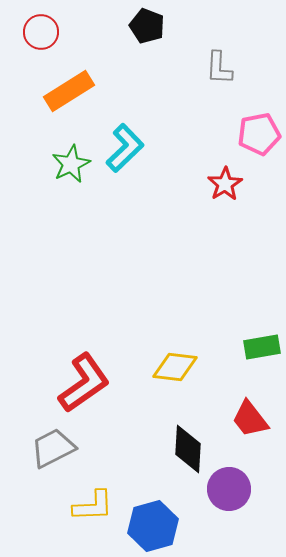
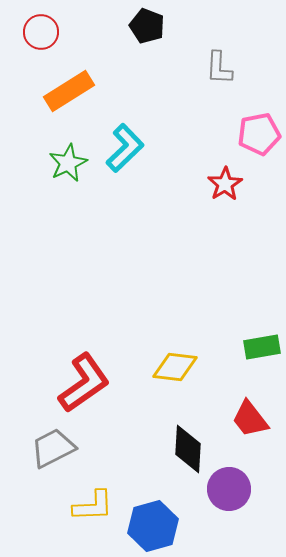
green star: moved 3 px left, 1 px up
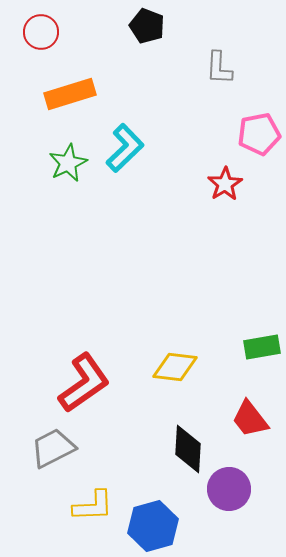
orange rectangle: moved 1 px right, 3 px down; rotated 15 degrees clockwise
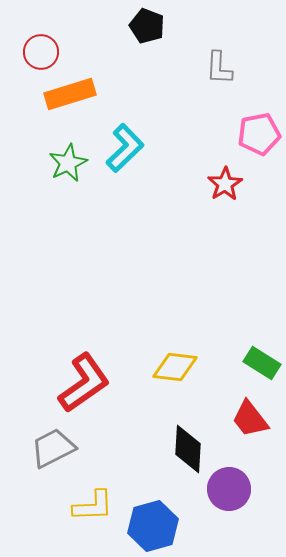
red circle: moved 20 px down
green rectangle: moved 16 px down; rotated 42 degrees clockwise
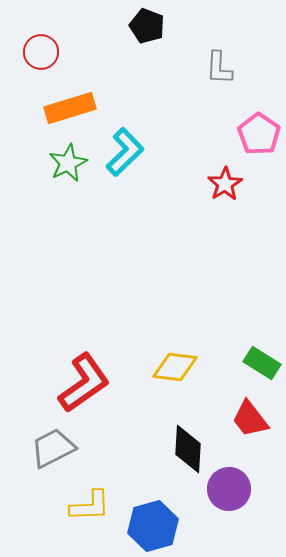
orange rectangle: moved 14 px down
pink pentagon: rotated 27 degrees counterclockwise
cyan L-shape: moved 4 px down
yellow L-shape: moved 3 px left
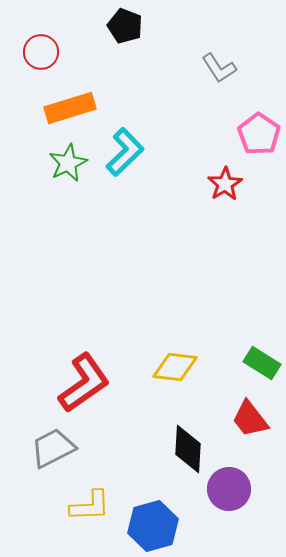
black pentagon: moved 22 px left
gray L-shape: rotated 36 degrees counterclockwise
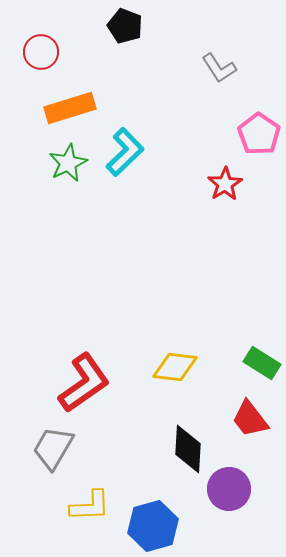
gray trapezoid: rotated 33 degrees counterclockwise
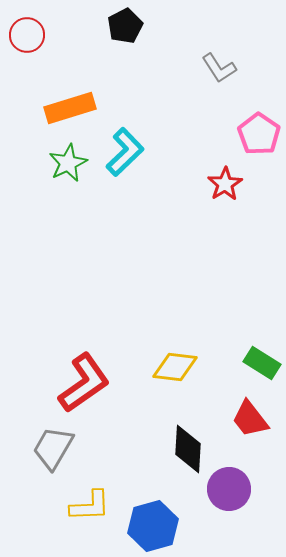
black pentagon: rotated 24 degrees clockwise
red circle: moved 14 px left, 17 px up
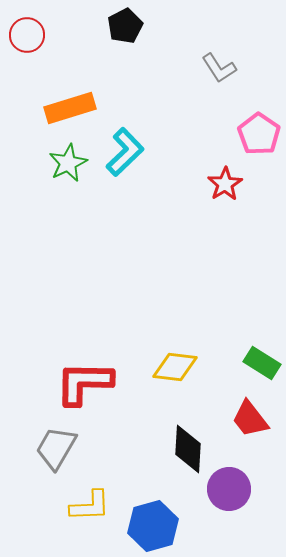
red L-shape: rotated 144 degrees counterclockwise
gray trapezoid: moved 3 px right
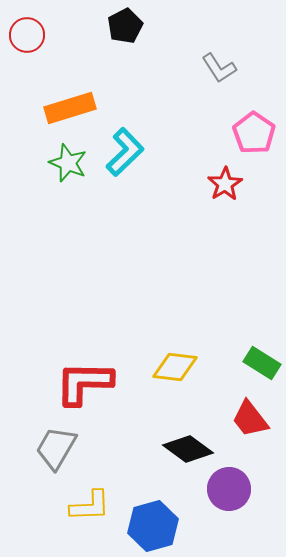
pink pentagon: moved 5 px left, 1 px up
green star: rotated 24 degrees counterclockwise
black diamond: rotated 57 degrees counterclockwise
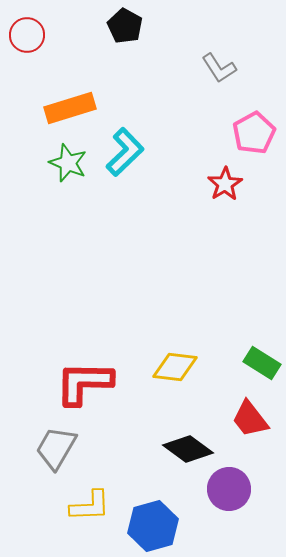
black pentagon: rotated 16 degrees counterclockwise
pink pentagon: rotated 9 degrees clockwise
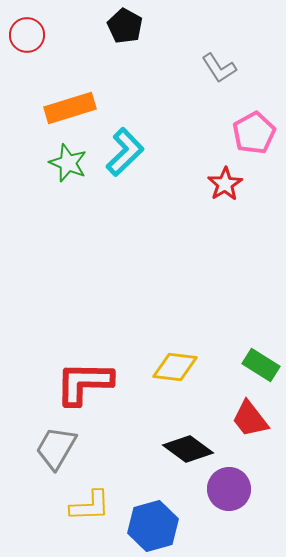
green rectangle: moved 1 px left, 2 px down
